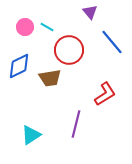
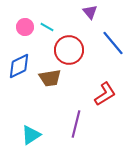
blue line: moved 1 px right, 1 px down
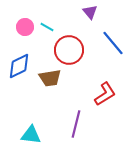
cyan triangle: rotated 40 degrees clockwise
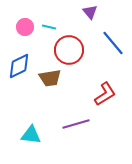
cyan line: moved 2 px right; rotated 16 degrees counterclockwise
purple line: rotated 60 degrees clockwise
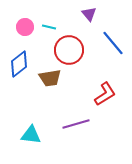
purple triangle: moved 1 px left, 2 px down
blue diamond: moved 2 px up; rotated 12 degrees counterclockwise
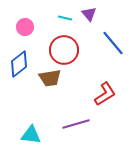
cyan line: moved 16 px right, 9 px up
red circle: moved 5 px left
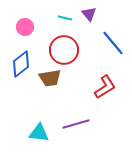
blue diamond: moved 2 px right
red L-shape: moved 7 px up
cyan triangle: moved 8 px right, 2 px up
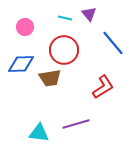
blue diamond: rotated 36 degrees clockwise
red L-shape: moved 2 px left
